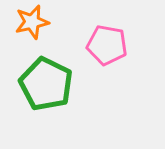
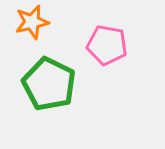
green pentagon: moved 3 px right
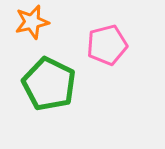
pink pentagon: rotated 24 degrees counterclockwise
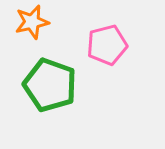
green pentagon: moved 1 px right, 1 px down; rotated 6 degrees counterclockwise
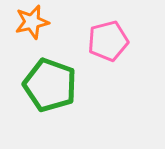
pink pentagon: moved 1 px right, 4 px up
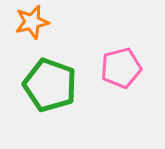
pink pentagon: moved 13 px right, 27 px down
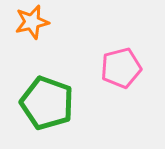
green pentagon: moved 3 px left, 18 px down
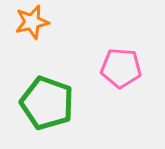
pink pentagon: rotated 18 degrees clockwise
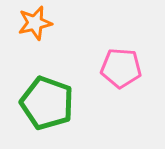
orange star: moved 3 px right, 1 px down
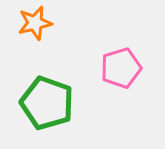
pink pentagon: rotated 21 degrees counterclockwise
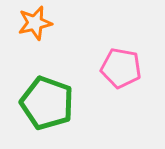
pink pentagon: rotated 27 degrees clockwise
